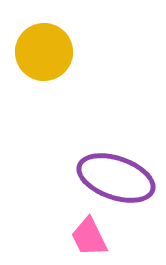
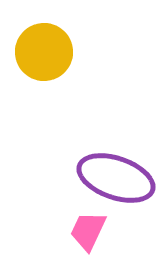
pink trapezoid: moved 1 px left, 6 px up; rotated 51 degrees clockwise
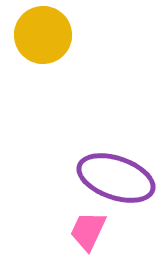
yellow circle: moved 1 px left, 17 px up
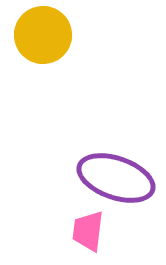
pink trapezoid: rotated 18 degrees counterclockwise
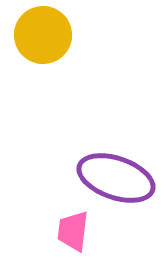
pink trapezoid: moved 15 px left
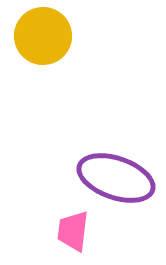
yellow circle: moved 1 px down
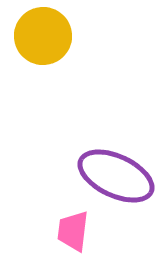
purple ellipse: moved 2 px up; rotated 6 degrees clockwise
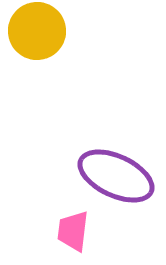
yellow circle: moved 6 px left, 5 px up
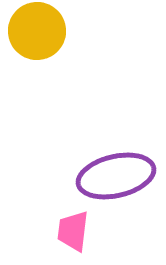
purple ellipse: rotated 38 degrees counterclockwise
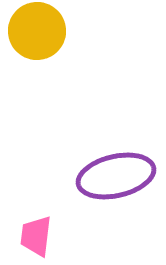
pink trapezoid: moved 37 px left, 5 px down
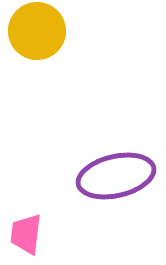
pink trapezoid: moved 10 px left, 2 px up
